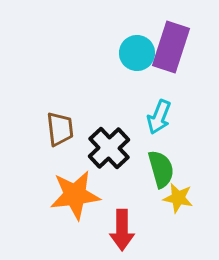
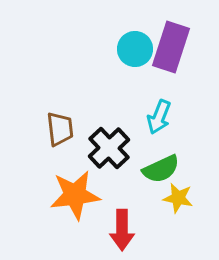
cyan circle: moved 2 px left, 4 px up
green semicircle: rotated 81 degrees clockwise
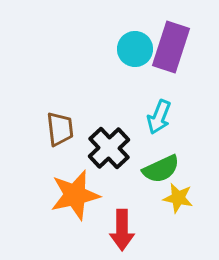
orange star: rotated 6 degrees counterclockwise
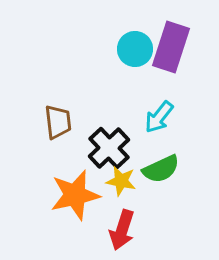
cyan arrow: rotated 16 degrees clockwise
brown trapezoid: moved 2 px left, 7 px up
yellow star: moved 57 px left, 17 px up
red arrow: rotated 18 degrees clockwise
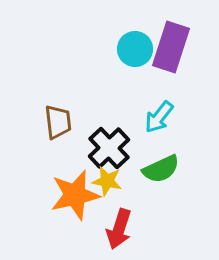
yellow star: moved 14 px left
red arrow: moved 3 px left, 1 px up
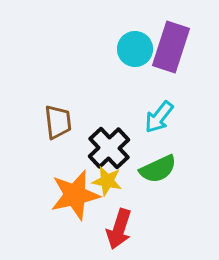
green semicircle: moved 3 px left
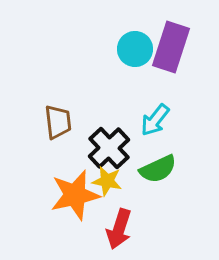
cyan arrow: moved 4 px left, 3 px down
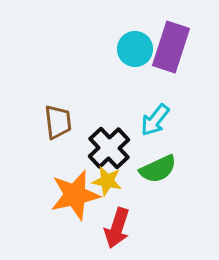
red arrow: moved 2 px left, 1 px up
